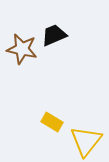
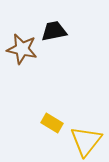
black trapezoid: moved 4 px up; rotated 12 degrees clockwise
yellow rectangle: moved 1 px down
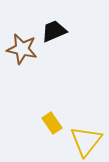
black trapezoid: rotated 12 degrees counterclockwise
yellow rectangle: rotated 25 degrees clockwise
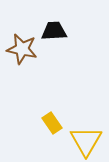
black trapezoid: rotated 20 degrees clockwise
yellow triangle: rotated 8 degrees counterclockwise
